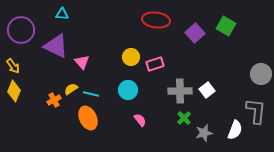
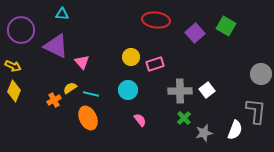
yellow arrow: rotated 28 degrees counterclockwise
yellow semicircle: moved 1 px left, 1 px up
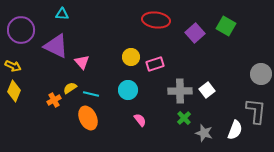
gray star: rotated 30 degrees clockwise
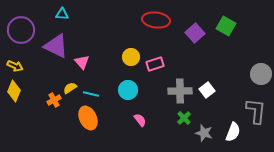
yellow arrow: moved 2 px right
white semicircle: moved 2 px left, 2 px down
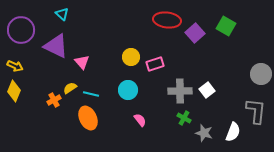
cyan triangle: rotated 40 degrees clockwise
red ellipse: moved 11 px right
green cross: rotated 16 degrees counterclockwise
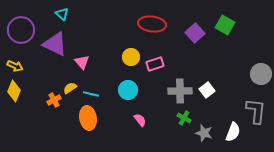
red ellipse: moved 15 px left, 4 px down
green square: moved 1 px left, 1 px up
purple triangle: moved 1 px left, 2 px up
orange ellipse: rotated 15 degrees clockwise
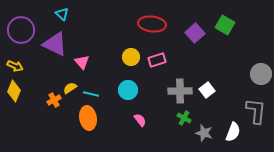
pink rectangle: moved 2 px right, 4 px up
